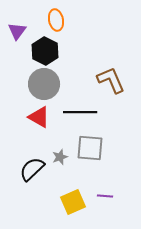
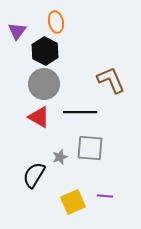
orange ellipse: moved 2 px down
black semicircle: moved 2 px right, 6 px down; rotated 16 degrees counterclockwise
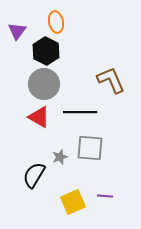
black hexagon: moved 1 px right
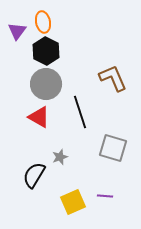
orange ellipse: moved 13 px left
brown L-shape: moved 2 px right, 2 px up
gray circle: moved 2 px right
black line: rotated 72 degrees clockwise
gray square: moved 23 px right; rotated 12 degrees clockwise
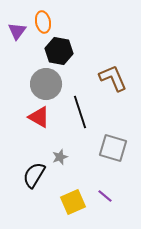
black hexagon: moved 13 px right; rotated 16 degrees counterclockwise
purple line: rotated 35 degrees clockwise
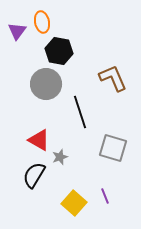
orange ellipse: moved 1 px left
red triangle: moved 23 px down
purple line: rotated 28 degrees clockwise
yellow square: moved 1 px right, 1 px down; rotated 25 degrees counterclockwise
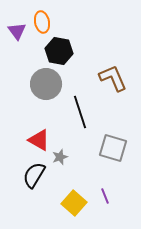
purple triangle: rotated 12 degrees counterclockwise
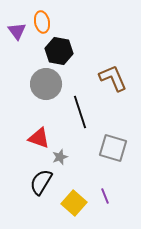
red triangle: moved 2 px up; rotated 10 degrees counterclockwise
black semicircle: moved 7 px right, 7 px down
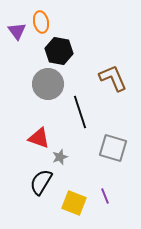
orange ellipse: moved 1 px left
gray circle: moved 2 px right
yellow square: rotated 20 degrees counterclockwise
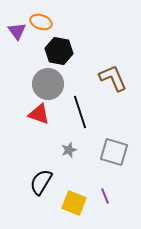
orange ellipse: rotated 60 degrees counterclockwise
red triangle: moved 24 px up
gray square: moved 1 px right, 4 px down
gray star: moved 9 px right, 7 px up
